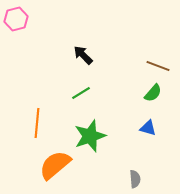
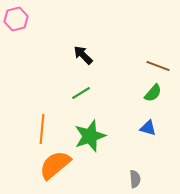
orange line: moved 5 px right, 6 px down
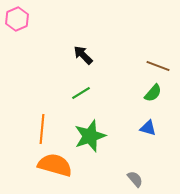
pink hexagon: moved 1 px right; rotated 10 degrees counterclockwise
orange semicircle: rotated 56 degrees clockwise
gray semicircle: rotated 36 degrees counterclockwise
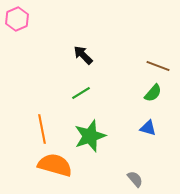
orange line: rotated 16 degrees counterclockwise
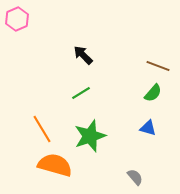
orange line: rotated 20 degrees counterclockwise
gray semicircle: moved 2 px up
